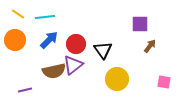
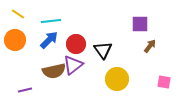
cyan line: moved 6 px right, 4 px down
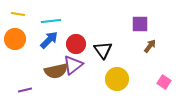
yellow line: rotated 24 degrees counterclockwise
orange circle: moved 1 px up
brown semicircle: moved 2 px right
pink square: rotated 24 degrees clockwise
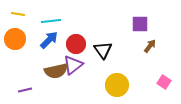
yellow circle: moved 6 px down
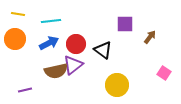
purple square: moved 15 px left
blue arrow: moved 3 px down; rotated 18 degrees clockwise
brown arrow: moved 9 px up
black triangle: rotated 18 degrees counterclockwise
pink square: moved 9 px up
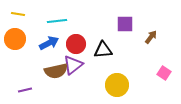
cyan line: moved 6 px right
brown arrow: moved 1 px right
black triangle: rotated 42 degrees counterclockwise
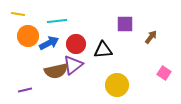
orange circle: moved 13 px right, 3 px up
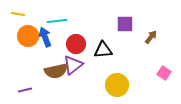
blue arrow: moved 4 px left, 6 px up; rotated 84 degrees counterclockwise
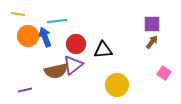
purple square: moved 27 px right
brown arrow: moved 1 px right, 5 px down
